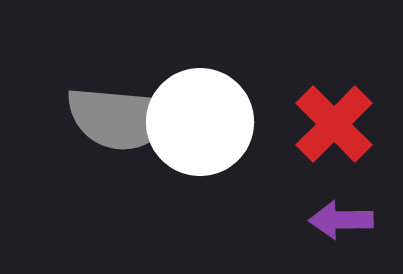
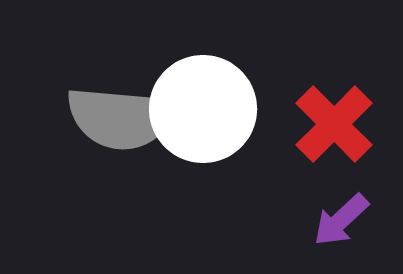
white circle: moved 3 px right, 13 px up
purple arrow: rotated 42 degrees counterclockwise
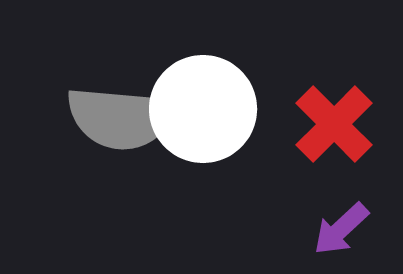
purple arrow: moved 9 px down
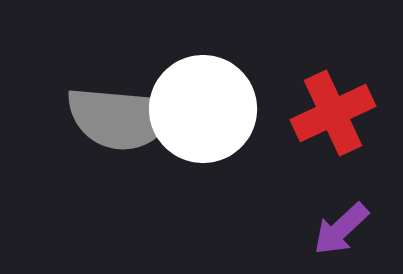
red cross: moved 1 px left, 11 px up; rotated 20 degrees clockwise
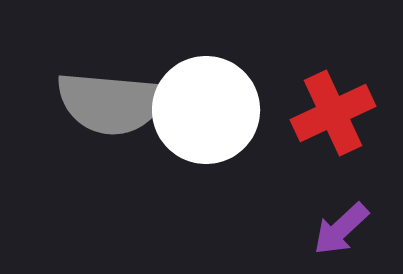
white circle: moved 3 px right, 1 px down
gray semicircle: moved 10 px left, 15 px up
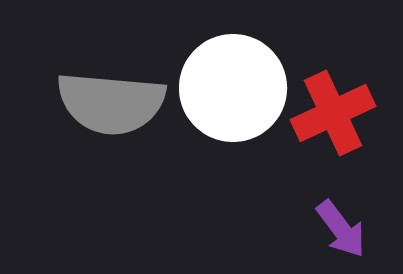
white circle: moved 27 px right, 22 px up
purple arrow: rotated 84 degrees counterclockwise
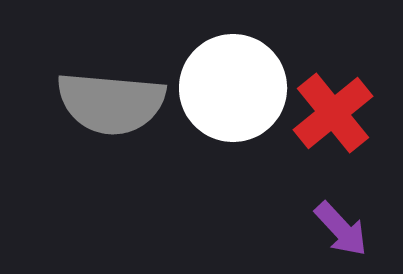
red cross: rotated 14 degrees counterclockwise
purple arrow: rotated 6 degrees counterclockwise
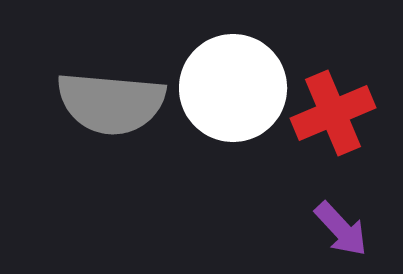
red cross: rotated 16 degrees clockwise
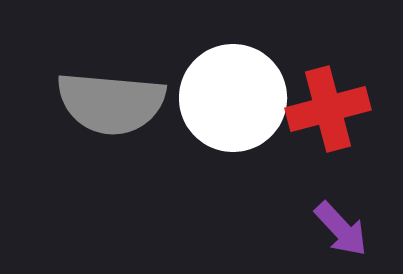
white circle: moved 10 px down
red cross: moved 5 px left, 4 px up; rotated 8 degrees clockwise
